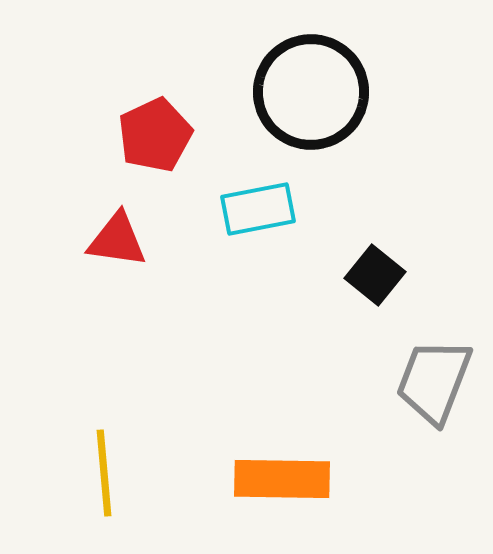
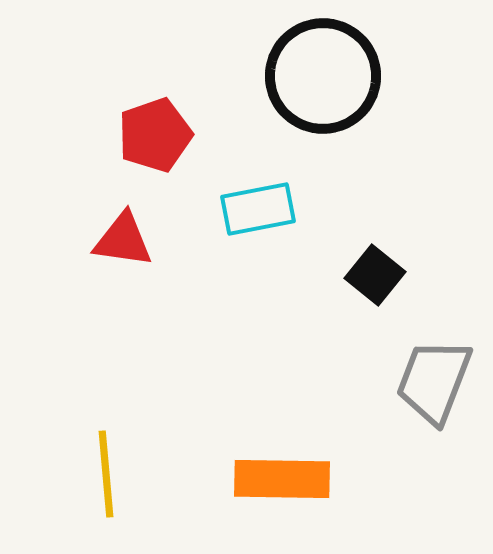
black circle: moved 12 px right, 16 px up
red pentagon: rotated 6 degrees clockwise
red triangle: moved 6 px right
yellow line: moved 2 px right, 1 px down
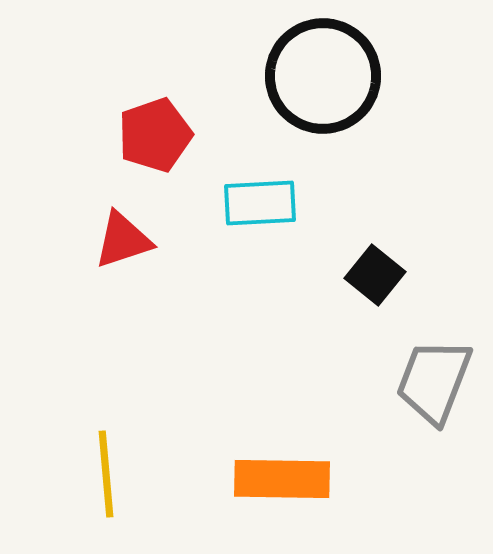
cyan rectangle: moved 2 px right, 6 px up; rotated 8 degrees clockwise
red triangle: rotated 26 degrees counterclockwise
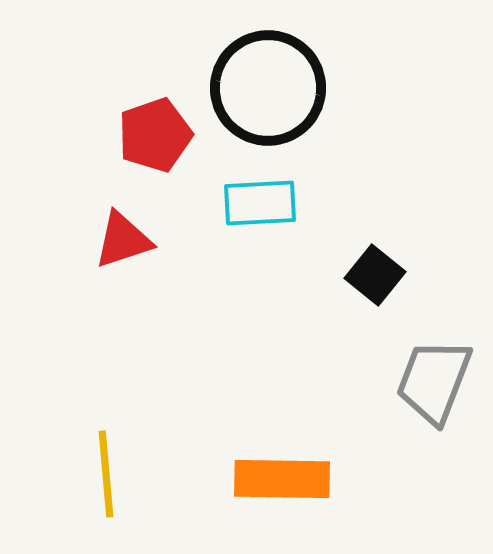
black circle: moved 55 px left, 12 px down
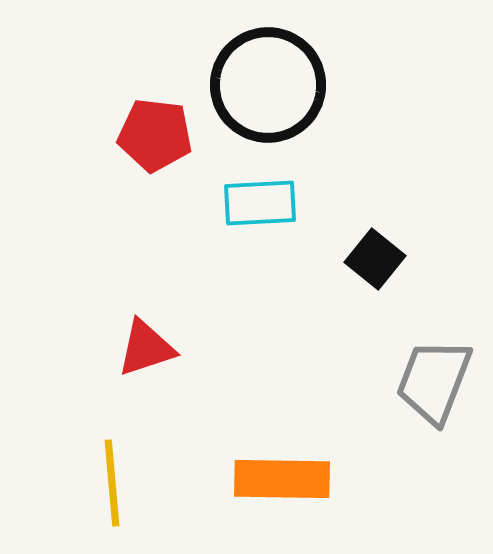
black circle: moved 3 px up
red pentagon: rotated 26 degrees clockwise
red triangle: moved 23 px right, 108 px down
black square: moved 16 px up
yellow line: moved 6 px right, 9 px down
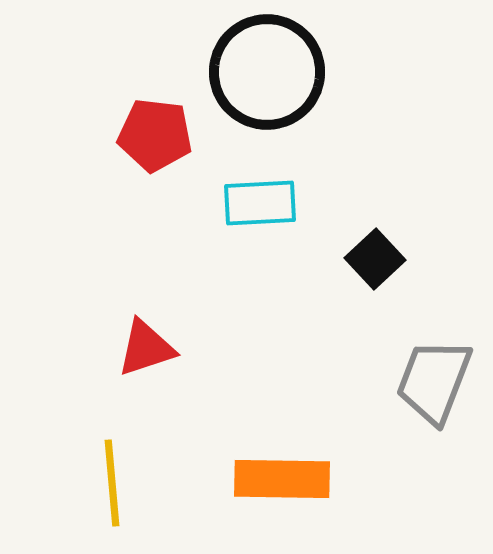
black circle: moved 1 px left, 13 px up
black square: rotated 8 degrees clockwise
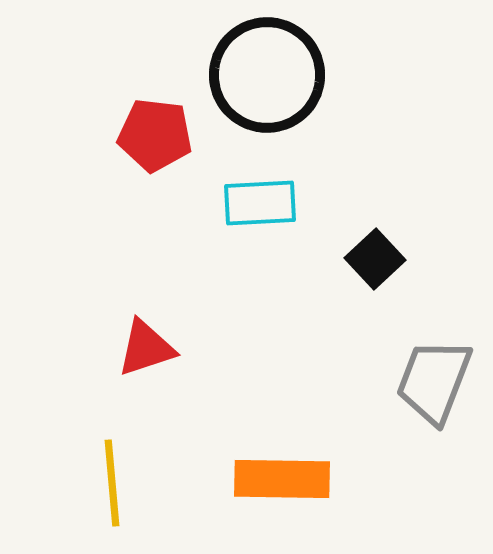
black circle: moved 3 px down
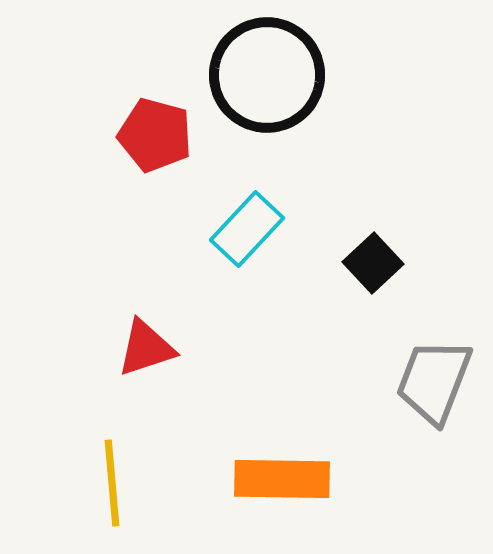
red pentagon: rotated 8 degrees clockwise
cyan rectangle: moved 13 px left, 26 px down; rotated 44 degrees counterclockwise
black square: moved 2 px left, 4 px down
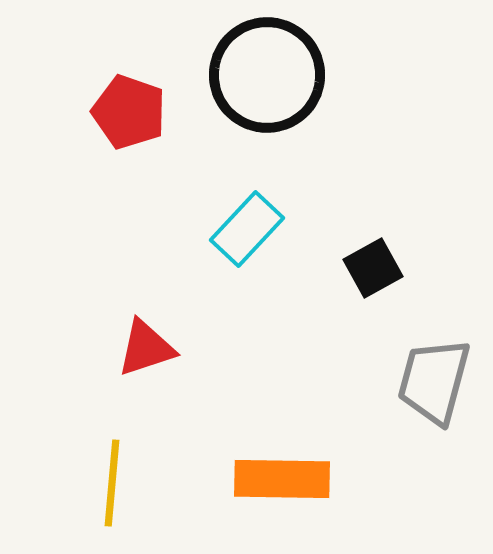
red pentagon: moved 26 px left, 23 px up; rotated 4 degrees clockwise
black square: moved 5 px down; rotated 14 degrees clockwise
gray trapezoid: rotated 6 degrees counterclockwise
yellow line: rotated 10 degrees clockwise
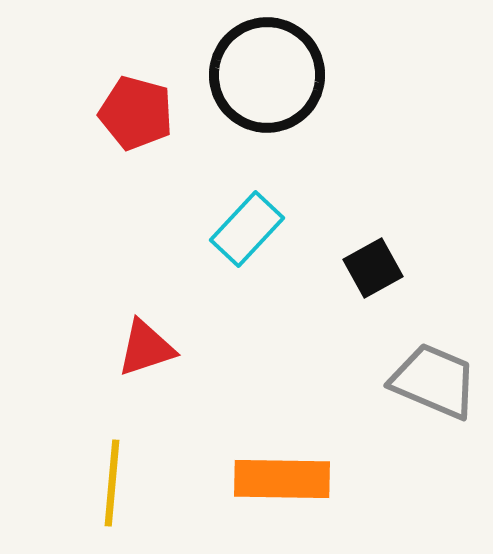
red pentagon: moved 7 px right, 1 px down; rotated 4 degrees counterclockwise
gray trapezoid: rotated 98 degrees clockwise
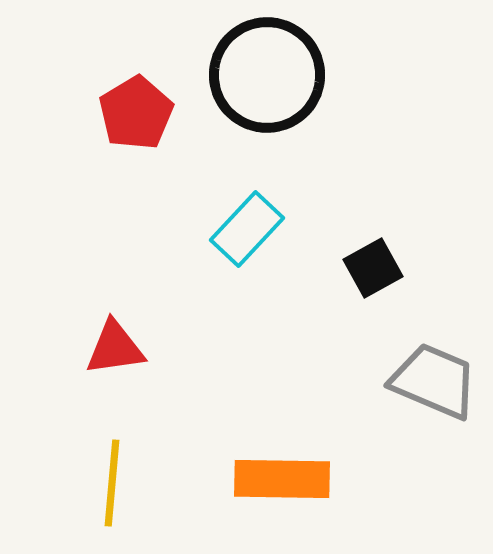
red pentagon: rotated 26 degrees clockwise
red triangle: moved 31 px left; rotated 10 degrees clockwise
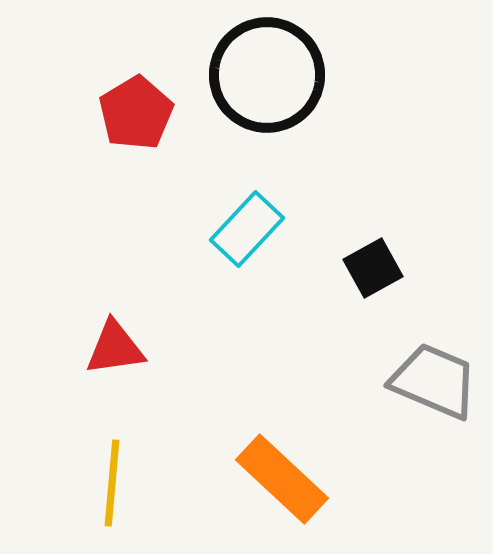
orange rectangle: rotated 42 degrees clockwise
